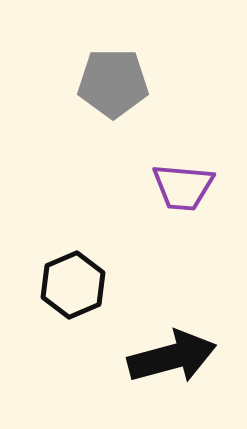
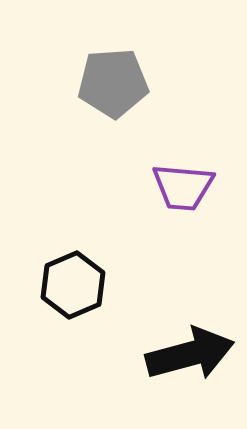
gray pentagon: rotated 4 degrees counterclockwise
black arrow: moved 18 px right, 3 px up
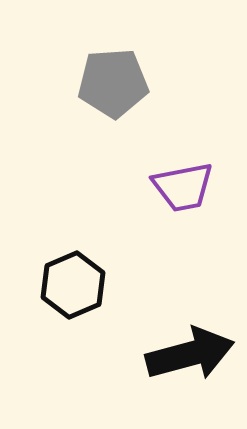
purple trapezoid: rotated 16 degrees counterclockwise
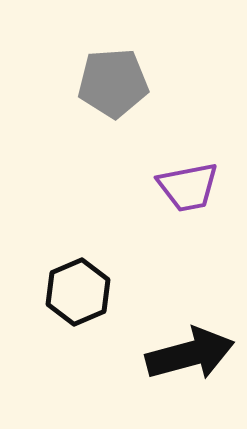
purple trapezoid: moved 5 px right
black hexagon: moved 5 px right, 7 px down
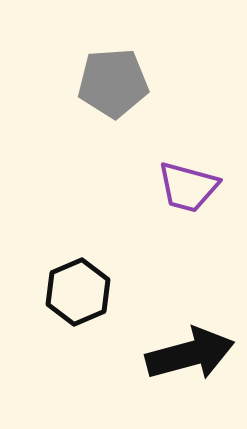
purple trapezoid: rotated 26 degrees clockwise
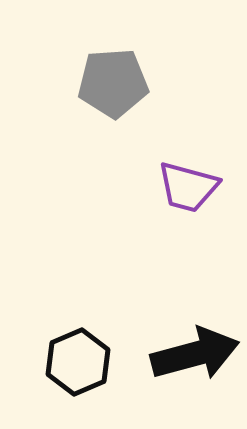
black hexagon: moved 70 px down
black arrow: moved 5 px right
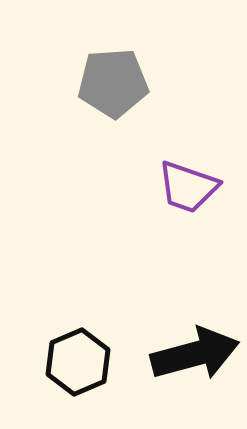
purple trapezoid: rotated 4 degrees clockwise
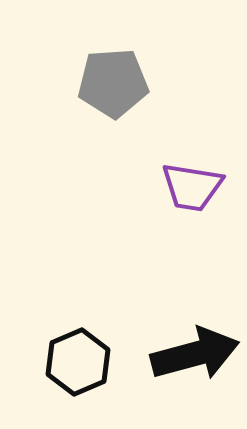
purple trapezoid: moved 4 px right; rotated 10 degrees counterclockwise
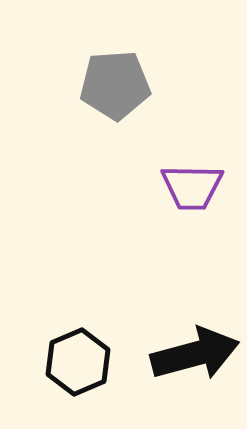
gray pentagon: moved 2 px right, 2 px down
purple trapezoid: rotated 8 degrees counterclockwise
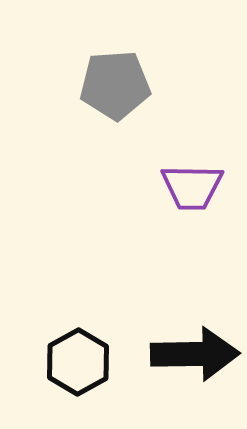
black arrow: rotated 14 degrees clockwise
black hexagon: rotated 6 degrees counterclockwise
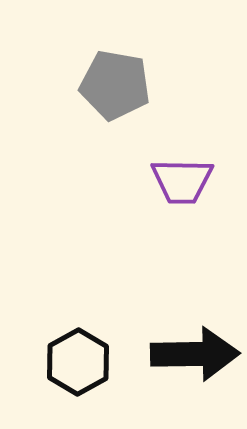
gray pentagon: rotated 14 degrees clockwise
purple trapezoid: moved 10 px left, 6 px up
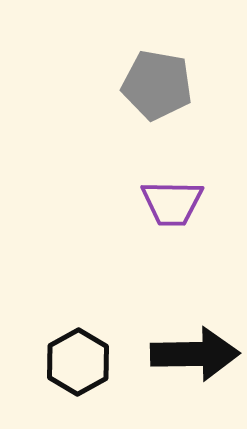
gray pentagon: moved 42 px right
purple trapezoid: moved 10 px left, 22 px down
